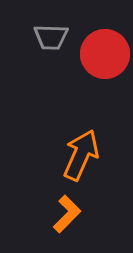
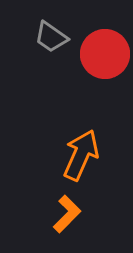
gray trapezoid: rotated 33 degrees clockwise
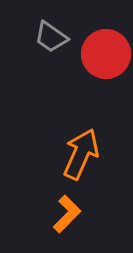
red circle: moved 1 px right
orange arrow: moved 1 px up
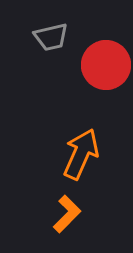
gray trapezoid: rotated 48 degrees counterclockwise
red circle: moved 11 px down
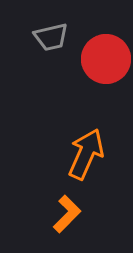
red circle: moved 6 px up
orange arrow: moved 5 px right
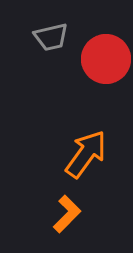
orange arrow: rotated 12 degrees clockwise
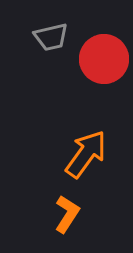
red circle: moved 2 px left
orange L-shape: rotated 12 degrees counterclockwise
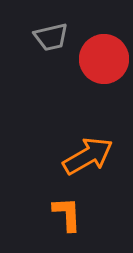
orange arrow: moved 2 px right, 2 px down; rotated 24 degrees clockwise
orange L-shape: rotated 36 degrees counterclockwise
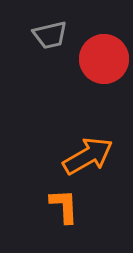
gray trapezoid: moved 1 px left, 2 px up
orange L-shape: moved 3 px left, 8 px up
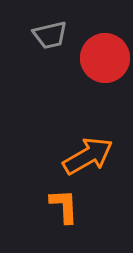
red circle: moved 1 px right, 1 px up
